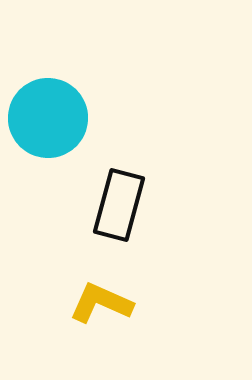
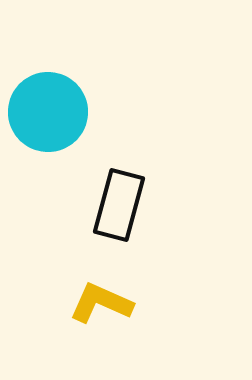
cyan circle: moved 6 px up
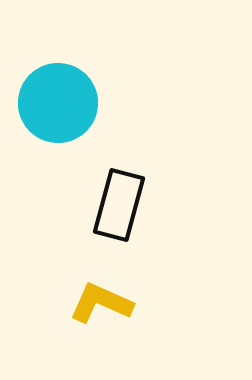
cyan circle: moved 10 px right, 9 px up
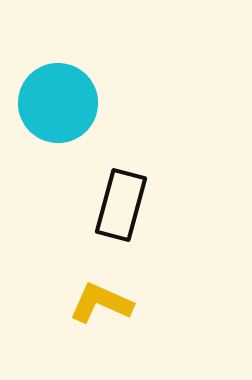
black rectangle: moved 2 px right
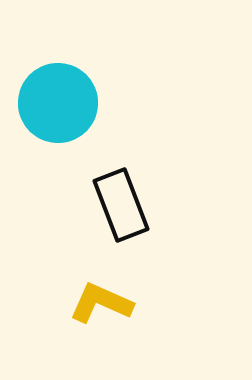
black rectangle: rotated 36 degrees counterclockwise
